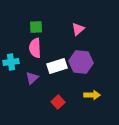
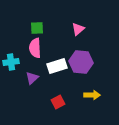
green square: moved 1 px right, 1 px down
red square: rotated 16 degrees clockwise
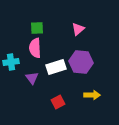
white rectangle: moved 1 px left, 1 px down
purple triangle: rotated 24 degrees counterclockwise
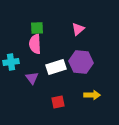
pink semicircle: moved 4 px up
red square: rotated 16 degrees clockwise
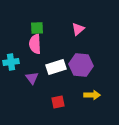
purple hexagon: moved 3 px down
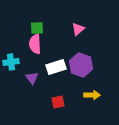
purple hexagon: rotated 15 degrees clockwise
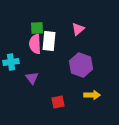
white rectangle: moved 7 px left, 26 px up; rotated 66 degrees counterclockwise
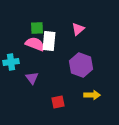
pink semicircle: rotated 114 degrees clockwise
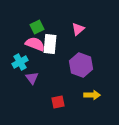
green square: moved 1 px up; rotated 24 degrees counterclockwise
white rectangle: moved 1 px right, 3 px down
cyan cross: moved 9 px right; rotated 21 degrees counterclockwise
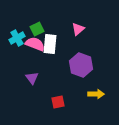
green square: moved 2 px down
cyan cross: moved 3 px left, 24 px up
yellow arrow: moved 4 px right, 1 px up
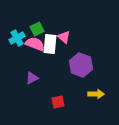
pink triangle: moved 14 px left, 8 px down; rotated 40 degrees counterclockwise
purple triangle: rotated 40 degrees clockwise
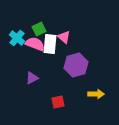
green square: moved 2 px right
cyan cross: rotated 21 degrees counterclockwise
purple hexagon: moved 5 px left; rotated 25 degrees clockwise
